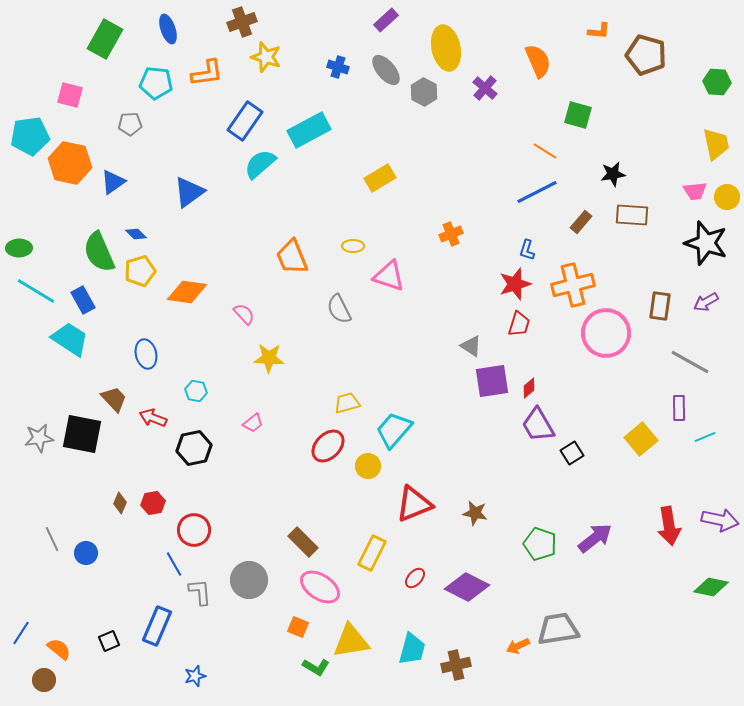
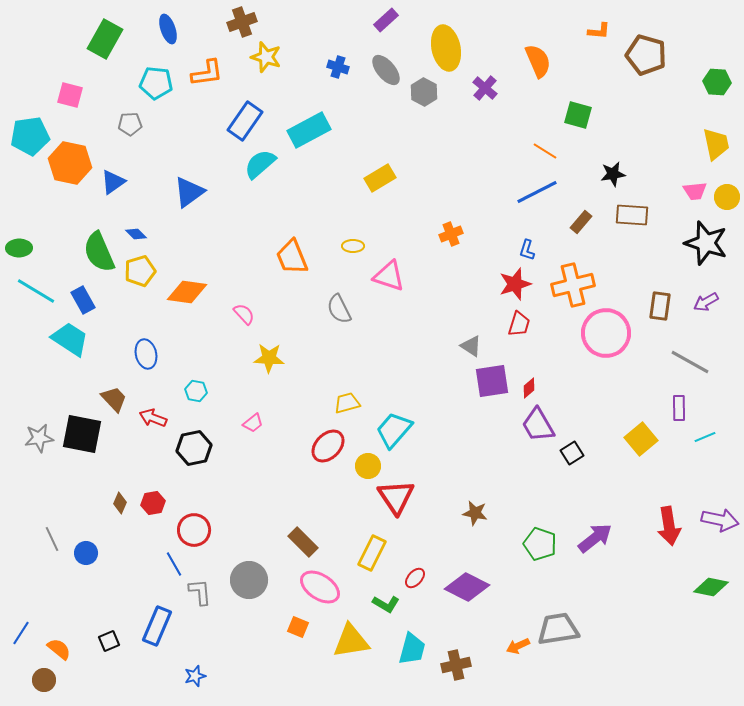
red triangle at (414, 504): moved 18 px left, 7 px up; rotated 42 degrees counterclockwise
green L-shape at (316, 667): moved 70 px right, 63 px up
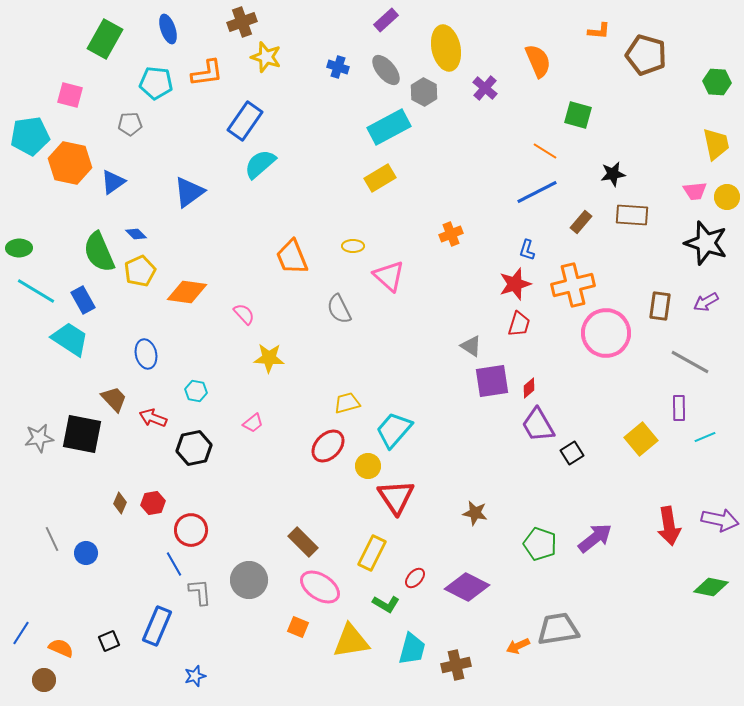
cyan rectangle at (309, 130): moved 80 px right, 3 px up
yellow pentagon at (140, 271): rotated 8 degrees counterclockwise
pink triangle at (389, 276): rotated 24 degrees clockwise
red circle at (194, 530): moved 3 px left
orange semicircle at (59, 649): moved 2 px right, 1 px up; rotated 15 degrees counterclockwise
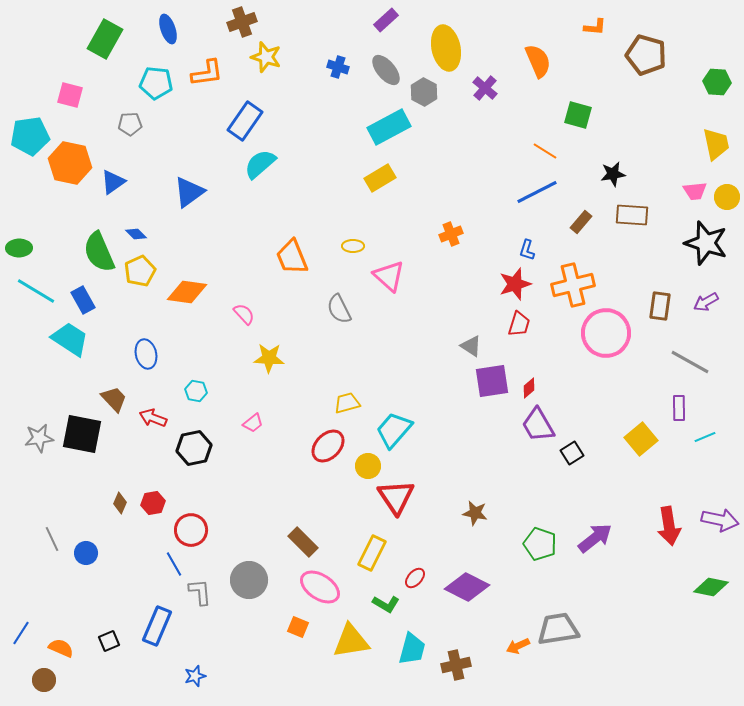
orange L-shape at (599, 31): moved 4 px left, 4 px up
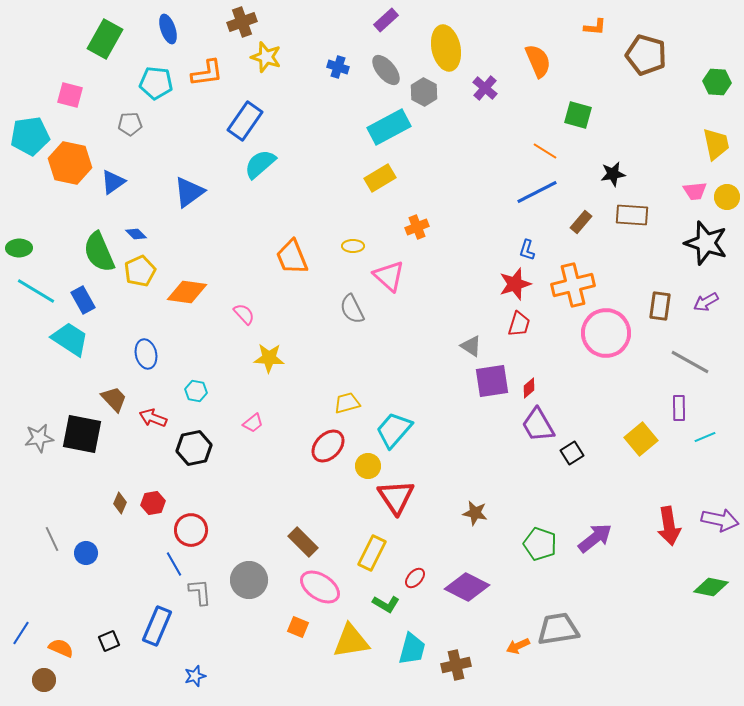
orange cross at (451, 234): moved 34 px left, 7 px up
gray semicircle at (339, 309): moved 13 px right
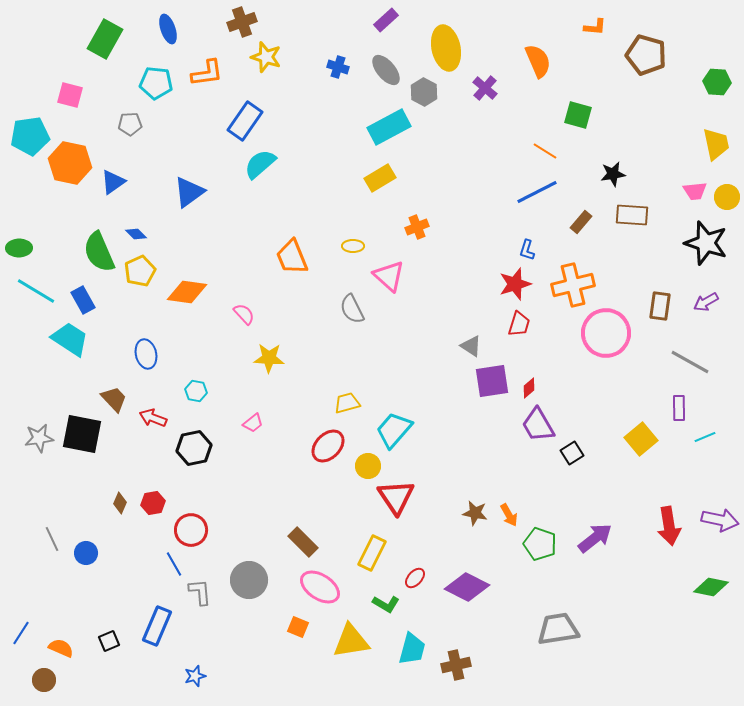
orange arrow at (518, 646): moved 9 px left, 131 px up; rotated 95 degrees counterclockwise
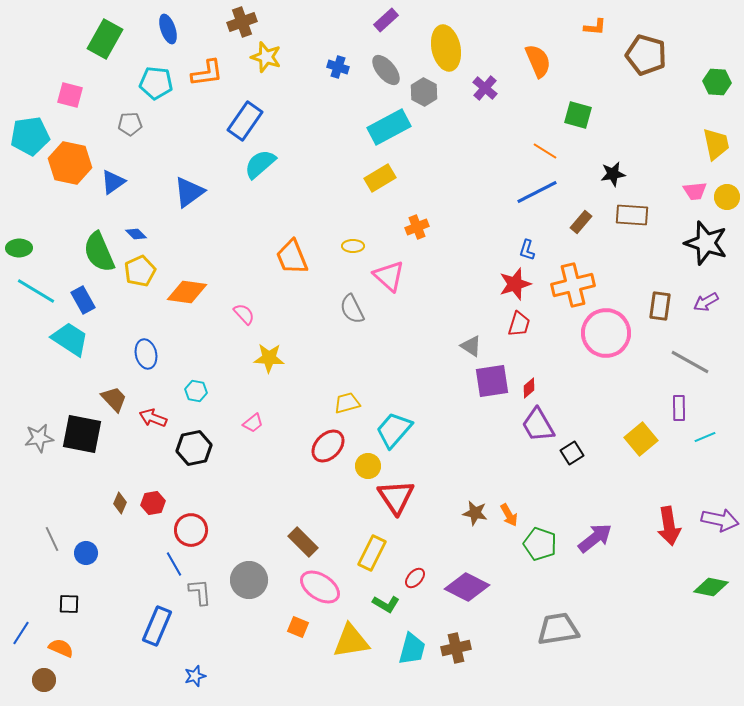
black square at (109, 641): moved 40 px left, 37 px up; rotated 25 degrees clockwise
brown cross at (456, 665): moved 17 px up
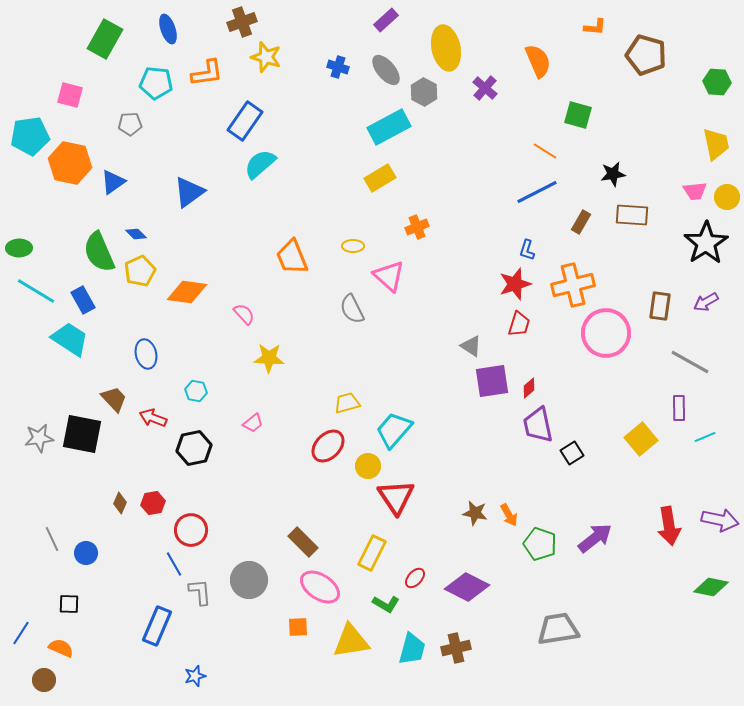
brown rectangle at (581, 222): rotated 10 degrees counterclockwise
black star at (706, 243): rotated 21 degrees clockwise
purple trapezoid at (538, 425): rotated 18 degrees clockwise
orange square at (298, 627): rotated 25 degrees counterclockwise
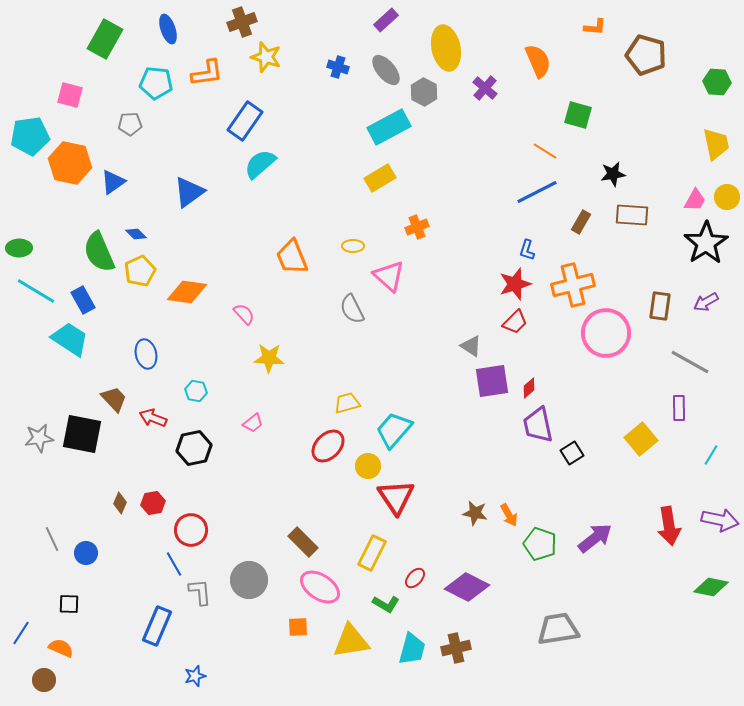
pink trapezoid at (695, 191): moved 9 px down; rotated 55 degrees counterclockwise
red trapezoid at (519, 324): moved 4 px left, 2 px up; rotated 28 degrees clockwise
cyan line at (705, 437): moved 6 px right, 18 px down; rotated 35 degrees counterclockwise
